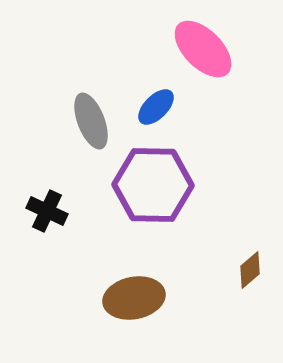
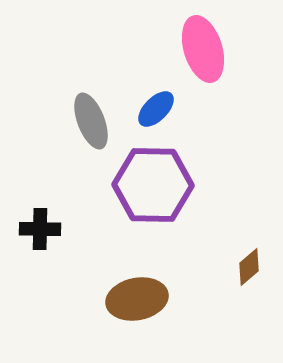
pink ellipse: rotated 28 degrees clockwise
blue ellipse: moved 2 px down
black cross: moved 7 px left, 18 px down; rotated 24 degrees counterclockwise
brown diamond: moved 1 px left, 3 px up
brown ellipse: moved 3 px right, 1 px down
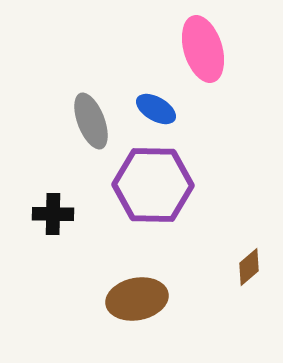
blue ellipse: rotated 75 degrees clockwise
black cross: moved 13 px right, 15 px up
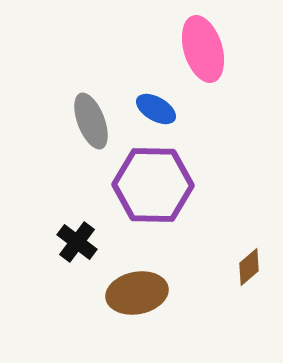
black cross: moved 24 px right, 28 px down; rotated 36 degrees clockwise
brown ellipse: moved 6 px up
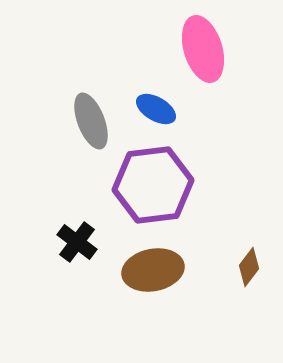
purple hexagon: rotated 8 degrees counterclockwise
brown diamond: rotated 12 degrees counterclockwise
brown ellipse: moved 16 px right, 23 px up
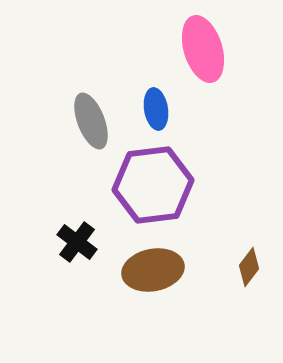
blue ellipse: rotated 51 degrees clockwise
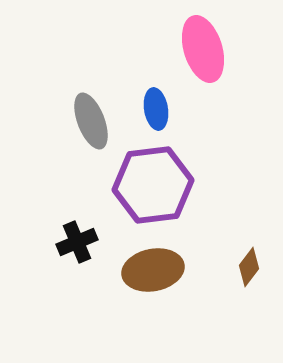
black cross: rotated 30 degrees clockwise
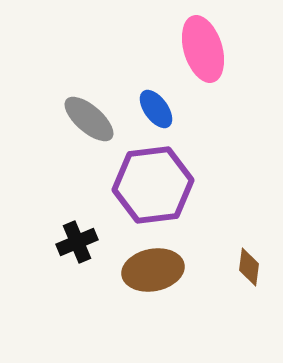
blue ellipse: rotated 27 degrees counterclockwise
gray ellipse: moved 2 px left, 2 px up; rotated 28 degrees counterclockwise
brown diamond: rotated 30 degrees counterclockwise
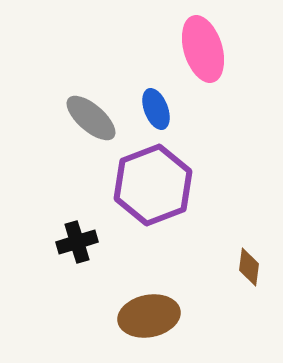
blue ellipse: rotated 15 degrees clockwise
gray ellipse: moved 2 px right, 1 px up
purple hexagon: rotated 14 degrees counterclockwise
black cross: rotated 6 degrees clockwise
brown ellipse: moved 4 px left, 46 px down
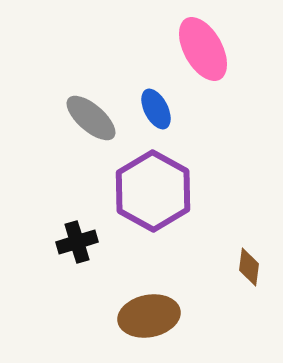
pink ellipse: rotated 12 degrees counterclockwise
blue ellipse: rotated 6 degrees counterclockwise
purple hexagon: moved 6 px down; rotated 10 degrees counterclockwise
